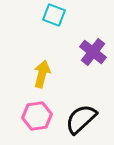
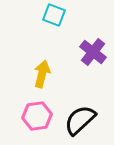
black semicircle: moved 1 px left, 1 px down
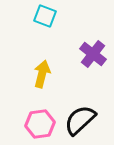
cyan square: moved 9 px left, 1 px down
purple cross: moved 2 px down
pink hexagon: moved 3 px right, 8 px down
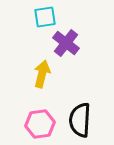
cyan square: moved 1 px down; rotated 30 degrees counterclockwise
purple cross: moved 27 px left, 11 px up
black semicircle: rotated 44 degrees counterclockwise
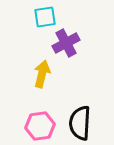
purple cross: rotated 24 degrees clockwise
black semicircle: moved 3 px down
pink hexagon: moved 2 px down
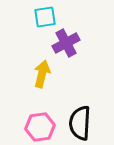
pink hexagon: moved 1 px down
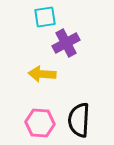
yellow arrow: rotated 100 degrees counterclockwise
black semicircle: moved 1 px left, 3 px up
pink hexagon: moved 4 px up; rotated 12 degrees clockwise
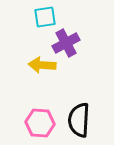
yellow arrow: moved 9 px up
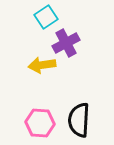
cyan square: moved 1 px right; rotated 25 degrees counterclockwise
yellow arrow: rotated 12 degrees counterclockwise
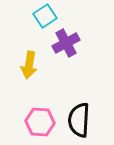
cyan square: moved 1 px left, 1 px up
yellow arrow: moved 13 px left; rotated 72 degrees counterclockwise
pink hexagon: moved 1 px up
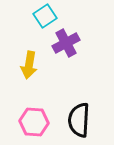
pink hexagon: moved 6 px left
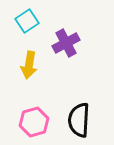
cyan square: moved 18 px left, 5 px down
pink hexagon: rotated 20 degrees counterclockwise
